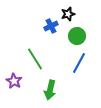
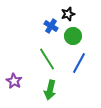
blue cross: rotated 32 degrees counterclockwise
green circle: moved 4 px left
green line: moved 12 px right
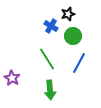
purple star: moved 2 px left, 3 px up
green arrow: rotated 18 degrees counterclockwise
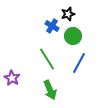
blue cross: moved 1 px right
green arrow: rotated 18 degrees counterclockwise
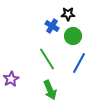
black star: rotated 16 degrees clockwise
purple star: moved 1 px left, 1 px down; rotated 14 degrees clockwise
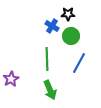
green circle: moved 2 px left
green line: rotated 30 degrees clockwise
